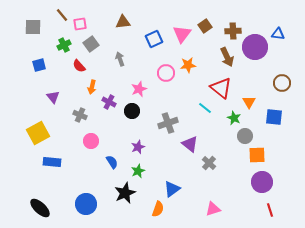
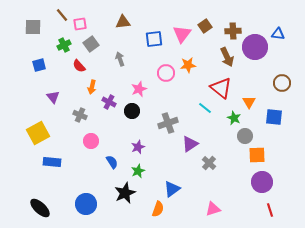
blue square at (154, 39): rotated 18 degrees clockwise
purple triangle at (190, 144): rotated 48 degrees clockwise
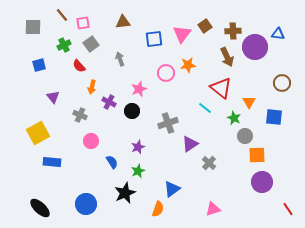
pink square at (80, 24): moved 3 px right, 1 px up
red line at (270, 210): moved 18 px right, 1 px up; rotated 16 degrees counterclockwise
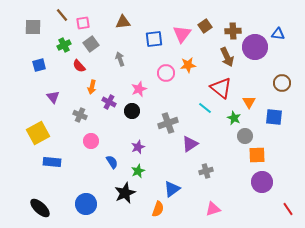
gray cross at (209, 163): moved 3 px left, 8 px down; rotated 32 degrees clockwise
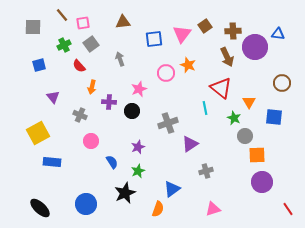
orange star at (188, 65): rotated 28 degrees clockwise
purple cross at (109, 102): rotated 24 degrees counterclockwise
cyan line at (205, 108): rotated 40 degrees clockwise
